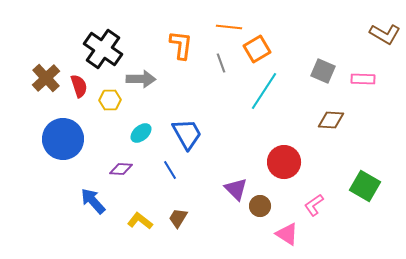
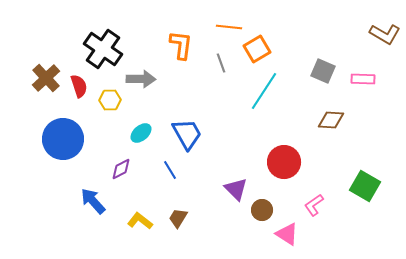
purple diamond: rotated 30 degrees counterclockwise
brown circle: moved 2 px right, 4 px down
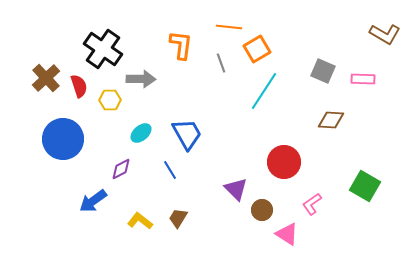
blue arrow: rotated 84 degrees counterclockwise
pink L-shape: moved 2 px left, 1 px up
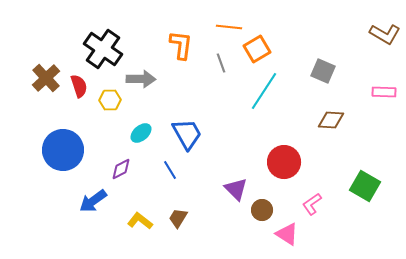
pink rectangle: moved 21 px right, 13 px down
blue circle: moved 11 px down
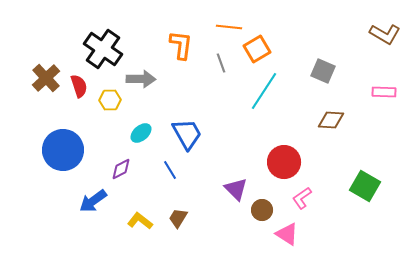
pink L-shape: moved 10 px left, 6 px up
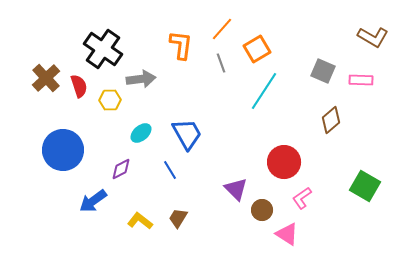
orange line: moved 7 px left, 2 px down; rotated 55 degrees counterclockwise
brown L-shape: moved 12 px left, 3 px down
gray arrow: rotated 8 degrees counterclockwise
pink rectangle: moved 23 px left, 12 px up
brown diamond: rotated 44 degrees counterclockwise
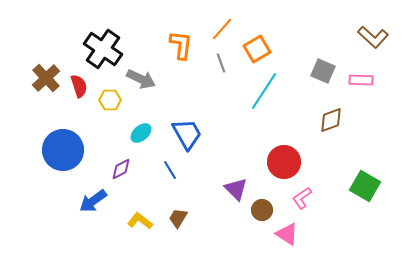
brown L-shape: rotated 12 degrees clockwise
gray arrow: rotated 32 degrees clockwise
brown diamond: rotated 20 degrees clockwise
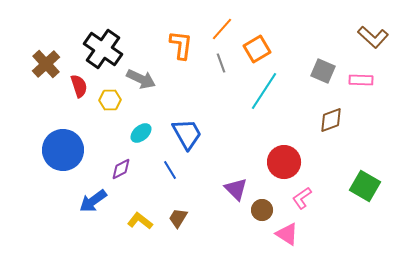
brown cross: moved 14 px up
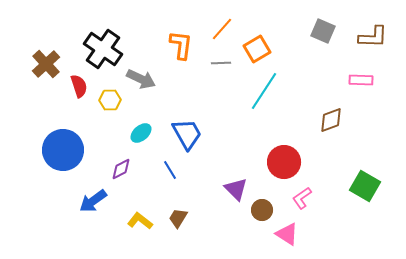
brown L-shape: rotated 40 degrees counterclockwise
gray line: rotated 72 degrees counterclockwise
gray square: moved 40 px up
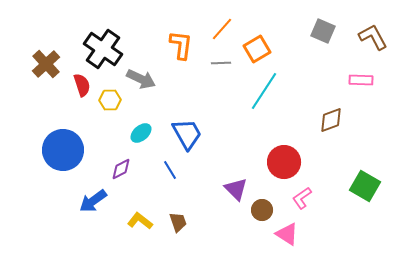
brown L-shape: rotated 120 degrees counterclockwise
red semicircle: moved 3 px right, 1 px up
brown trapezoid: moved 4 px down; rotated 130 degrees clockwise
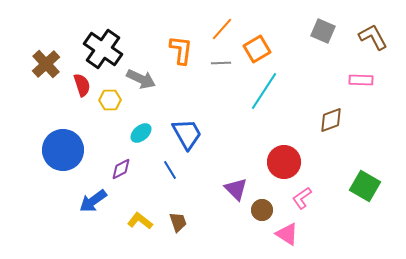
orange L-shape: moved 5 px down
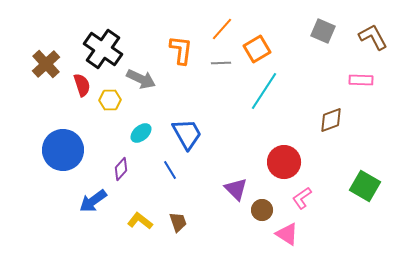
purple diamond: rotated 20 degrees counterclockwise
